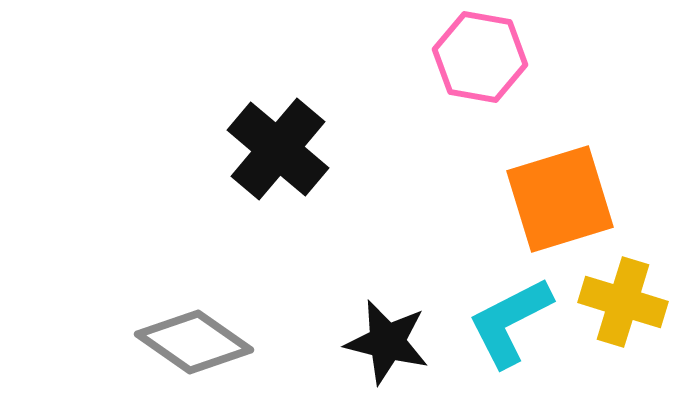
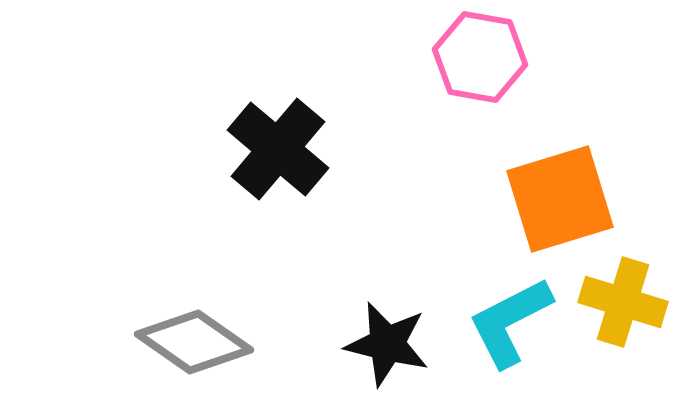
black star: moved 2 px down
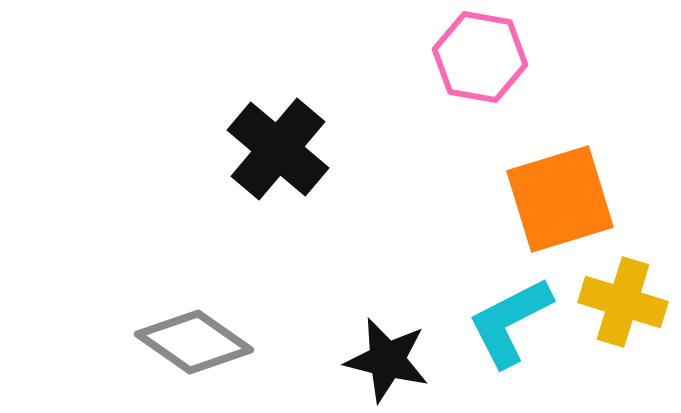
black star: moved 16 px down
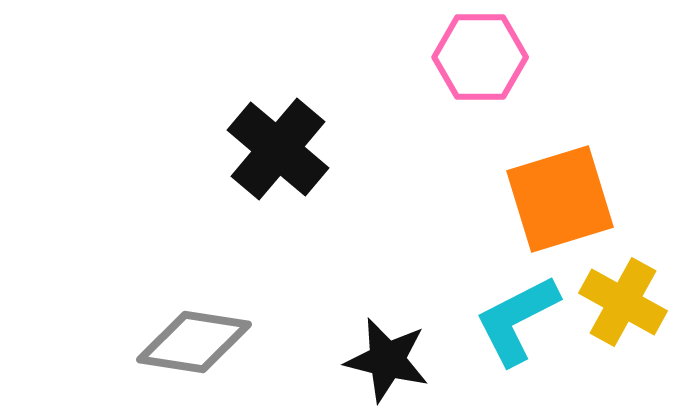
pink hexagon: rotated 10 degrees counterclockwise
yellow cross: rotated 12 degrees clockwise
cyan L-shape: moved 7 px right, 2 px up
gray diamond: rotated 26 degrees counterclockwise
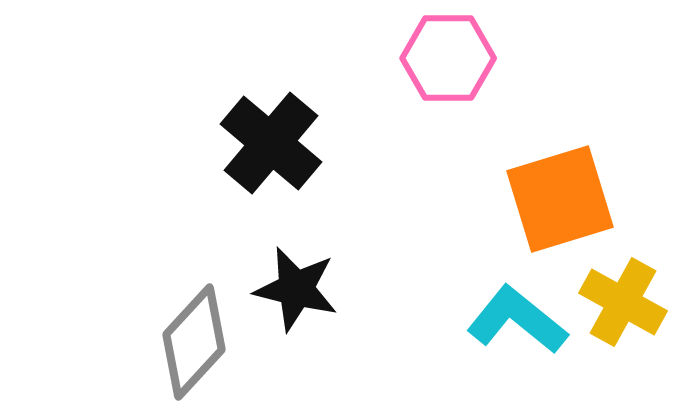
pink hexagon: moved 32 px left, 1 px down
black cross: moved 7 px left, 6 px up
cyan L-shape: rotated 66 degrees clockwise
gray diamond: rotated 56 degrees counterclockwise
black star: moved 91 px left, 71 px up
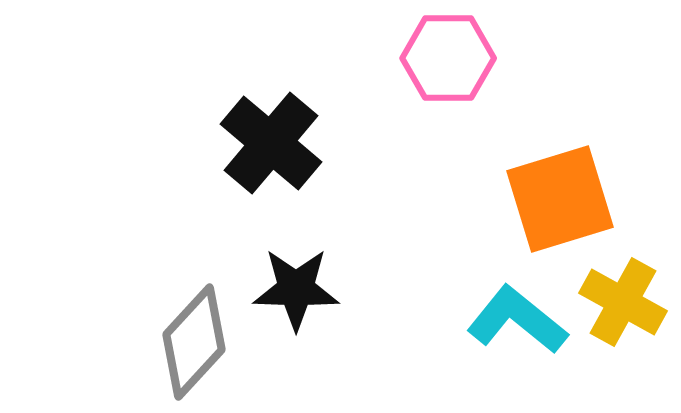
black star: rotated 12 degrees counterclockwise
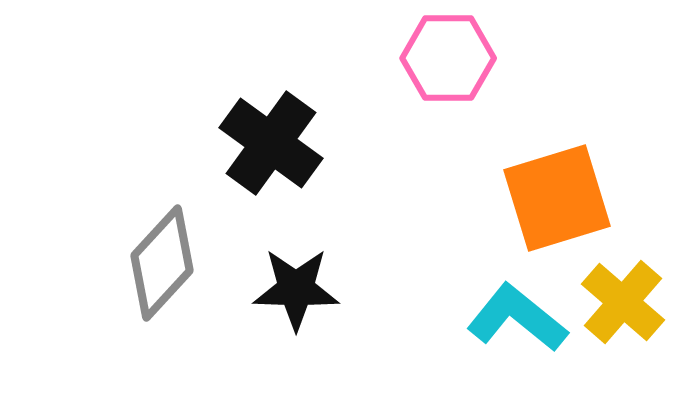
black cross: rotated 4 degrees counterclockwise
orange square: moved 3 px left, 1 px up
yellow cross: rotated 12 degrees clockwise
cyan L-shape: moved 2 px up
gray diamond: moved 32 px left, 79 px up
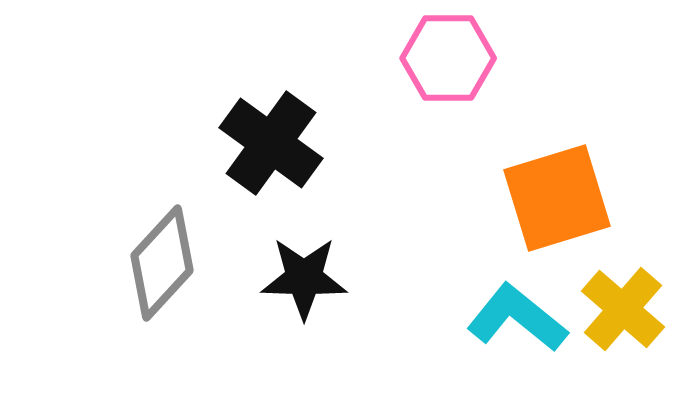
black star: moved 8 px right, 11 px up
yellow cross: moved 7 px down
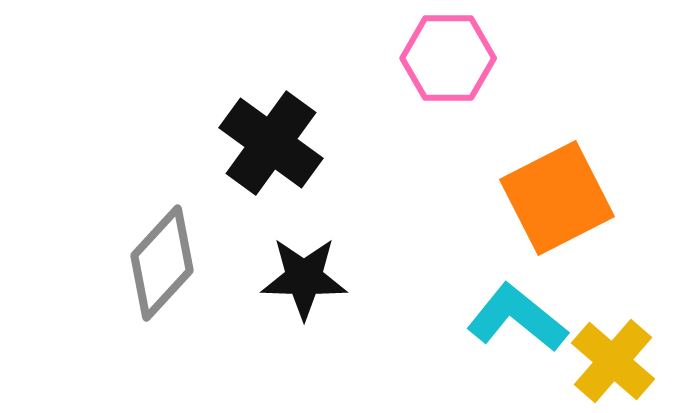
orange square: rotated 10 degrees counterclockwise
yellow cross: moved 10 px left, 52 px down
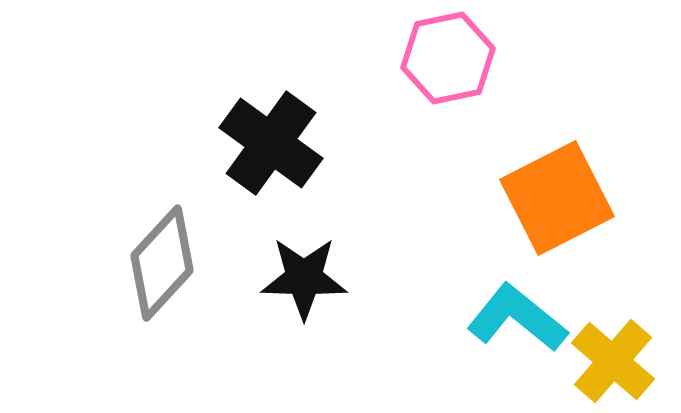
pink hexagon: rotated 12 degrees counterclockwise
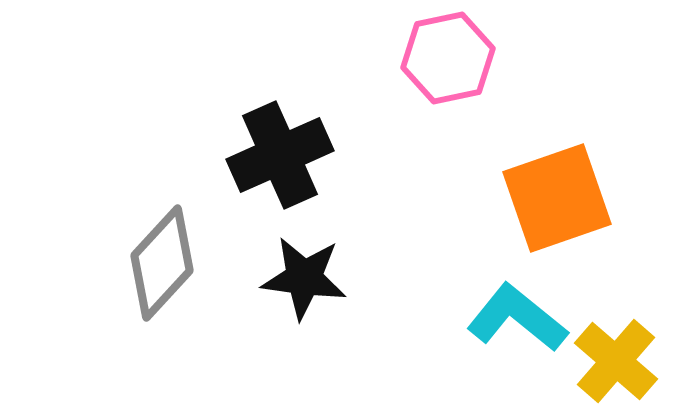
black cross: moved 9 px right, 12 px down; rotated 30 degrees clockwise
orange square: rotated 8 degrees clockwise
black star: rotated 6 degrees clockwise
yellow cross: moved 3 px right
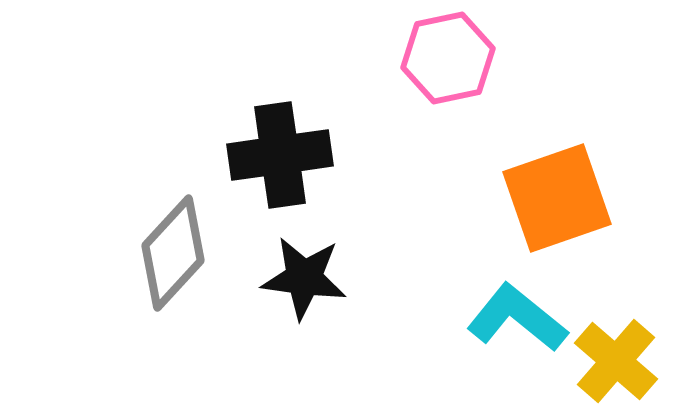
black cross: rotated 16 degrees clockwise
gray diamond: moved 11 px right, 10 px up
